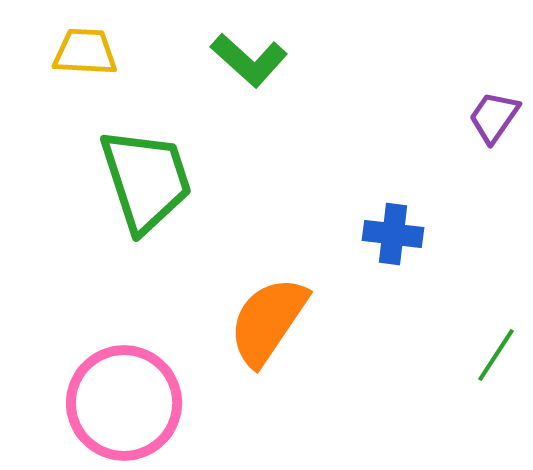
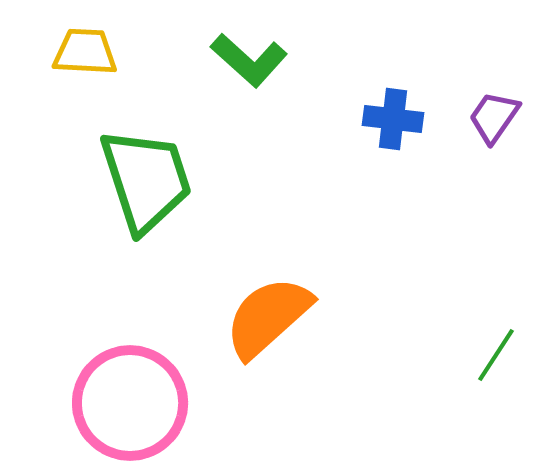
blue cross: moved 115 px up
orange semicircle: moved 4 px up; rotated 14 degrees clockwise
pink circle: moved 6 px right
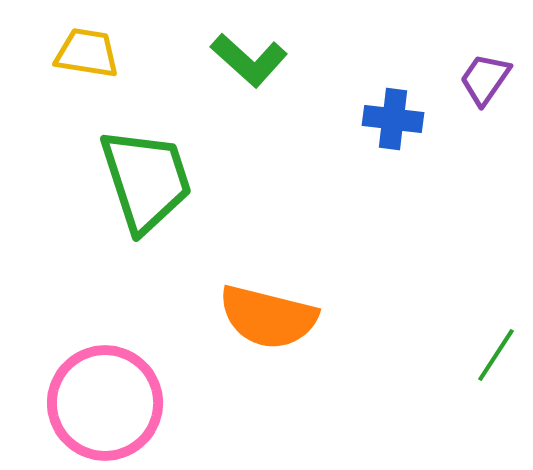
yellow trapezoid: moved 2 px right, 1 px down; rotated 6 degrees clockwise
purple trapezoid: moved 9 px left, 38 px up
orange semicircle: rotated 124 degrees counterclockwise
pink circle: moved 25 px left
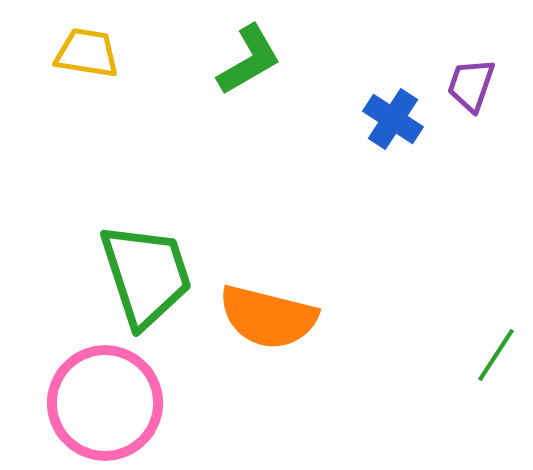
green L-shape: rotated 72 degrees counterclockwise
purple trapezoid: moved 14 px left, 6 px down; rotated 16 degrees counterclockwise
blue cross: rotated 26 degrees clockwise
green trapezoid: moved 95 px down
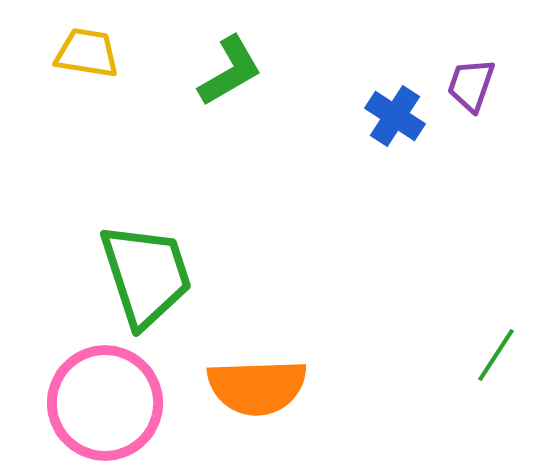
green L-shape: moved 19 px left, 11 px down
blue cross: moved 2 px right, 3 px up
orange semicircle: moved 11 px left, 70 px down; rotated 16 degrees counterclockwise
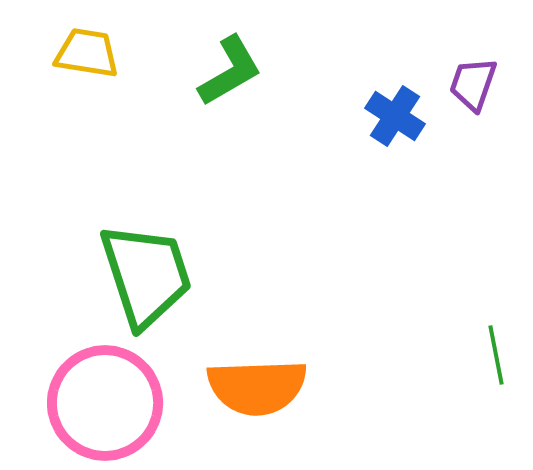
purple trapezoid: moved 2 px right, 1 px up
green line: rotated 44 degrees counterclockwise
